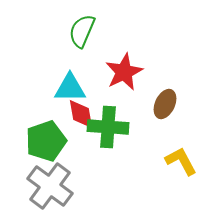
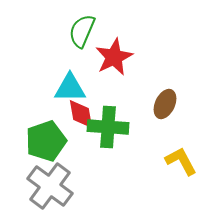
red star: moved 10 px left, 15 px up
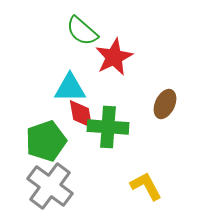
green semicircle: rotated 72 degrees counterclockwise
yellow L-shape: moved 35 px left, 25 px down
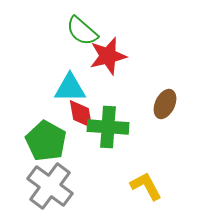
red star: moved 6 px left, 1 px up; rotated 12 degrees clockwise
green pentagon: rotated 24 degrees counterclockwise
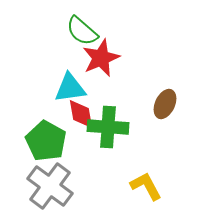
red star: moved 7 px left, 2 px down; rotated 9 degrees counterclockwise
cyan triangle: rotated 8 degrees counterclockwise
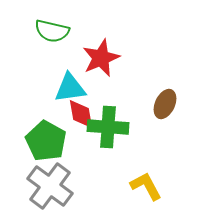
green semicircle: moved 30 px left; rotated 28 degrees counterclockwise
